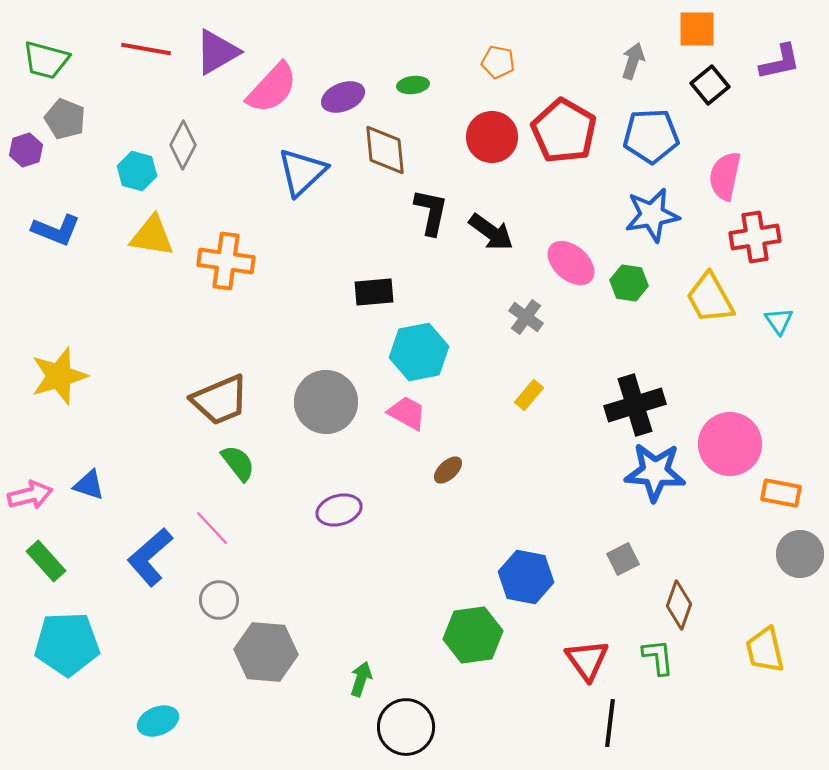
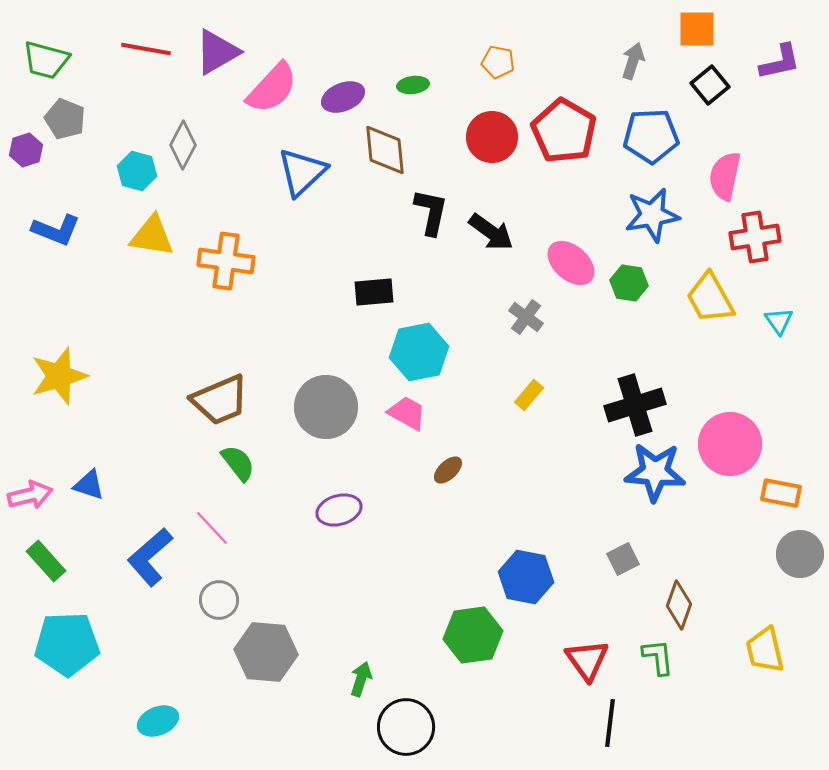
gray circle at (326, 402): moved 5 px down
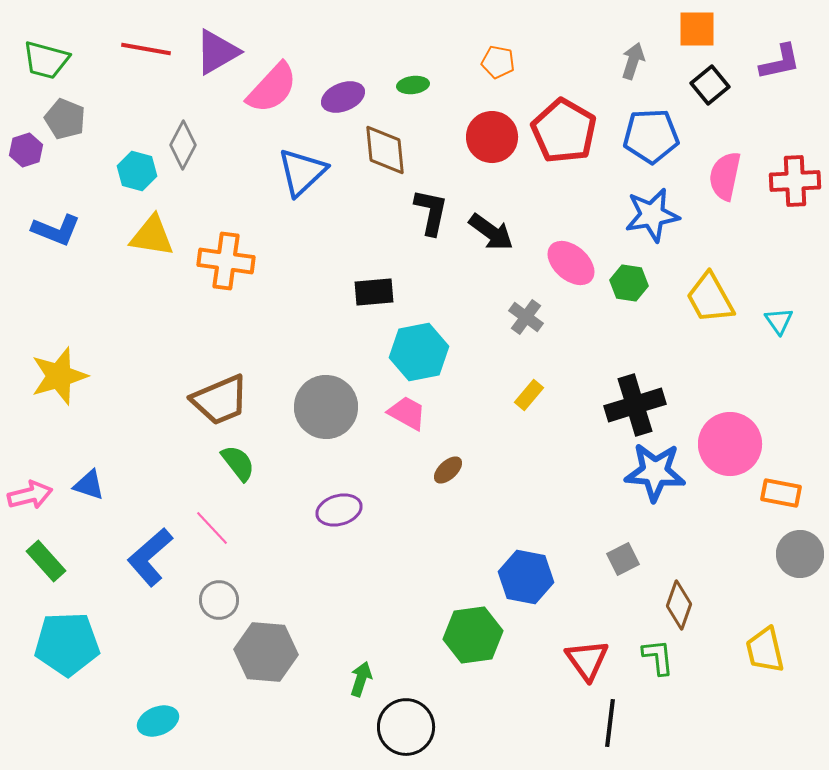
red cross at (755, 237): moved 40 px right, 56 px up; rotated 6 degrees clockwise
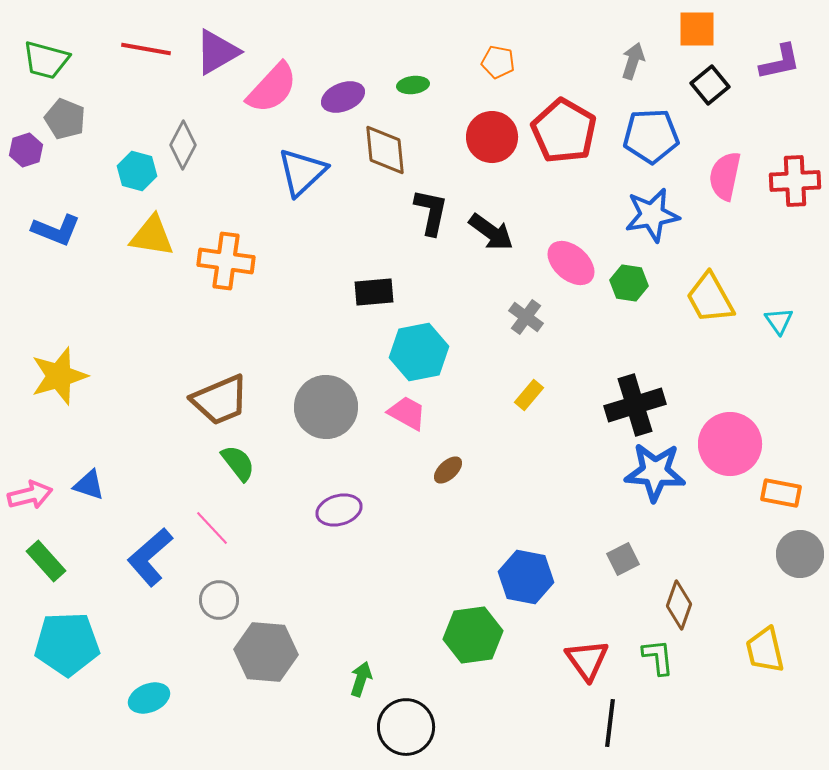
cyan ellipse at (158, 721): moved 9 px left, 23 px up
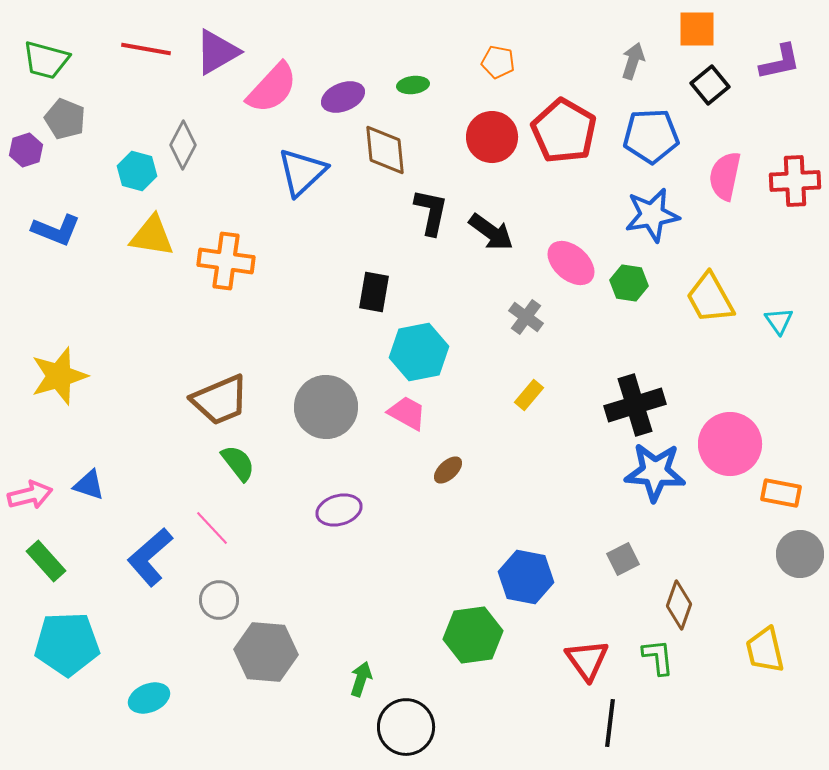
black rectangle at (374, 292): rotated 75 degrees counterclockwise
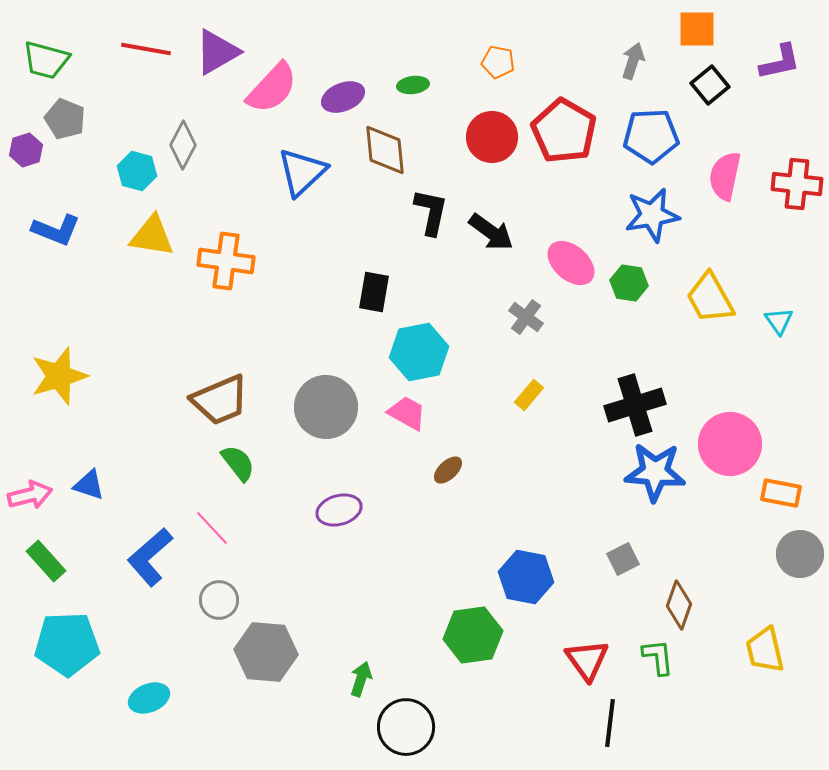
red cross at (795, 181): moved 2 px right, 3 px down; rotated 9 degrees clockwise
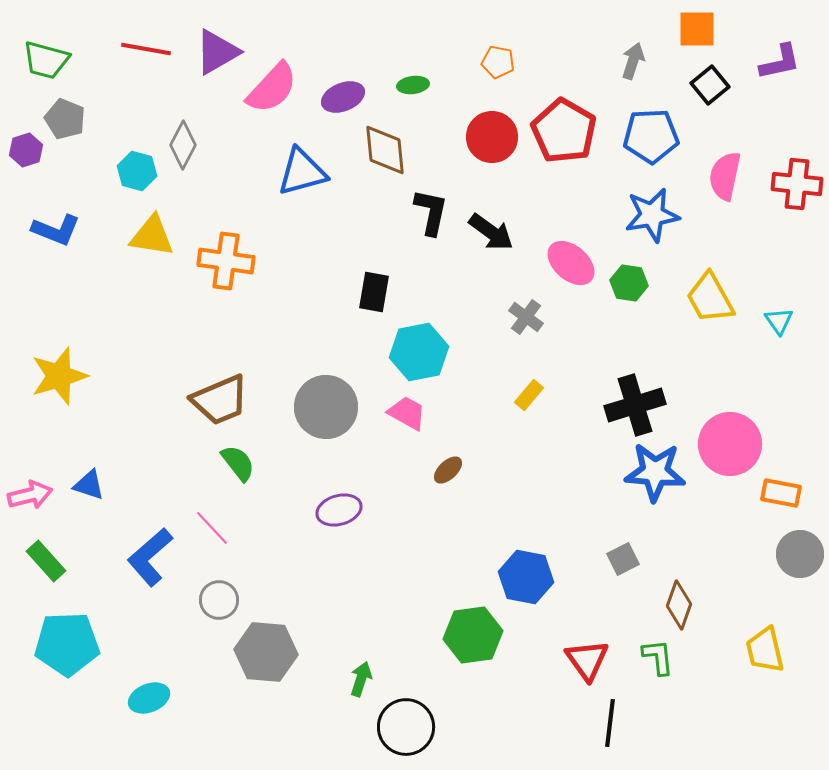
blue triangle at (302, 172): rotated 28 degrees clockwise
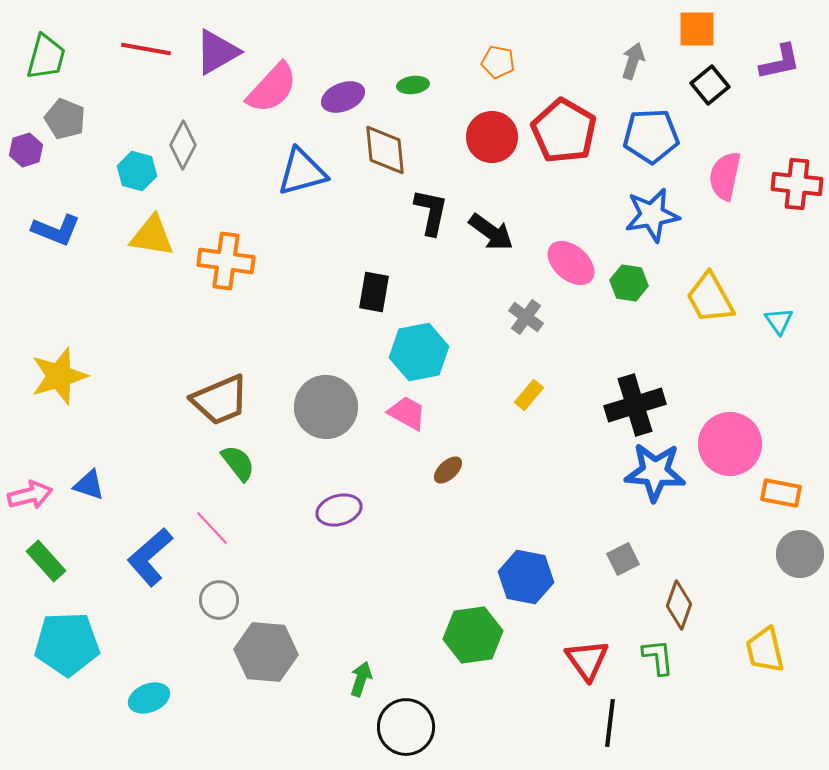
green trapezoid at (46, 60): moved 3 px up; rotated 90 degrees counterclockwise
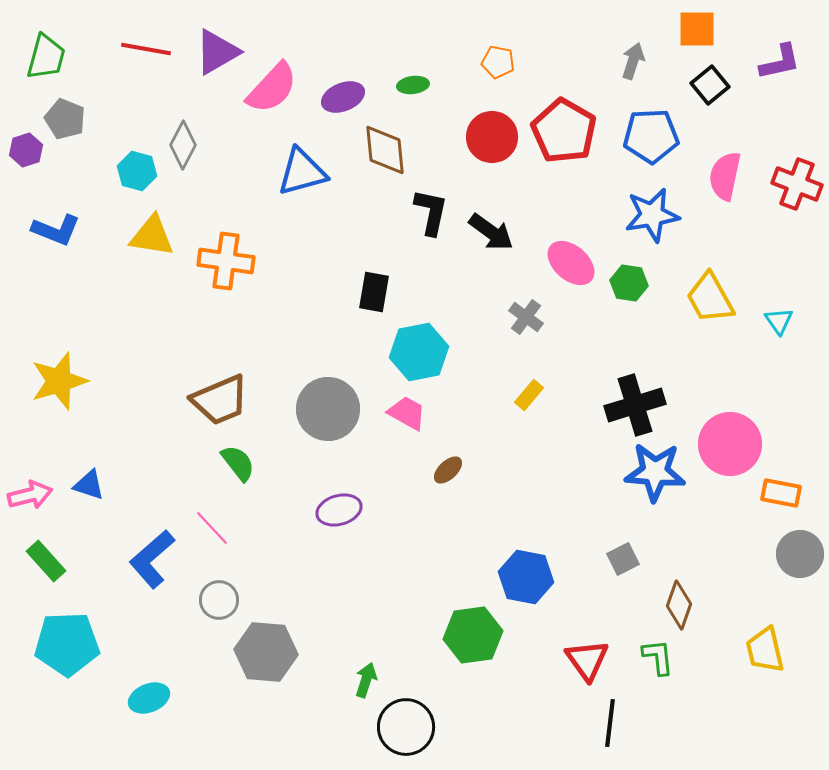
red cross at (797, 184): rotated 15 degrees clockwise
yellow star at (59, 376): moved 5 px down
gray circle at (326, 407): moved 2 px right, 2 px down
blue L-shape at (150, 557): moved 2 px right, 2 px down
green arrow at (361, 679): moved 5 px right, 1 px down
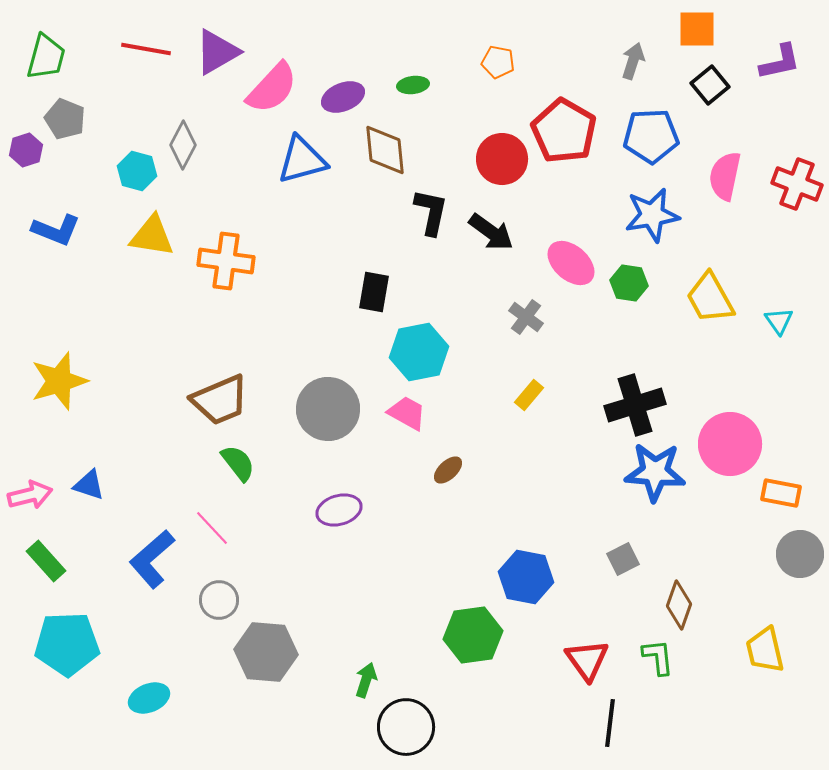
red circle at (492, 137): moved 10 px right, 22 px down
blue triangle at (302, 172): moved 12 px up
